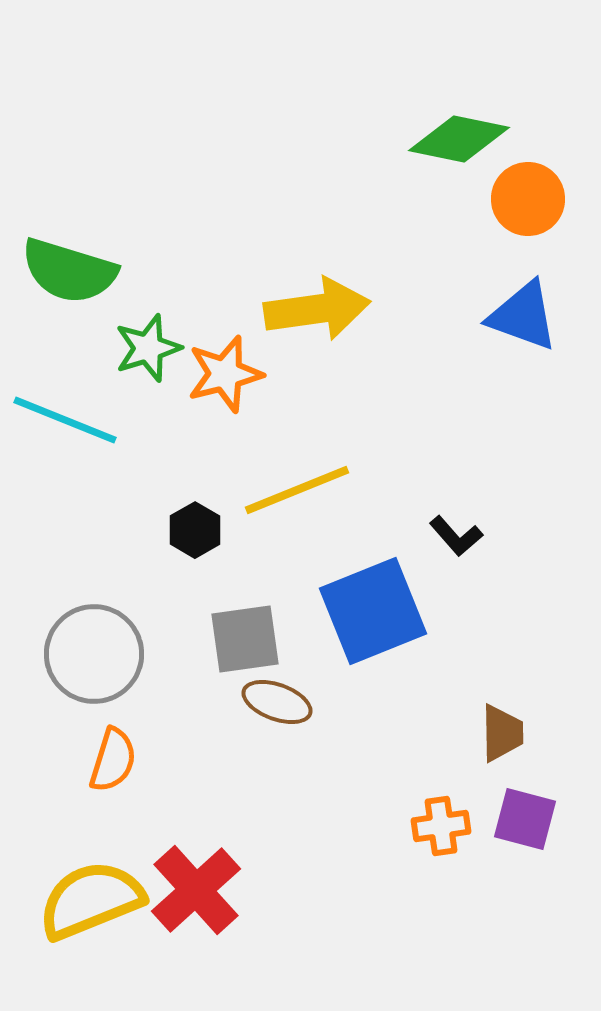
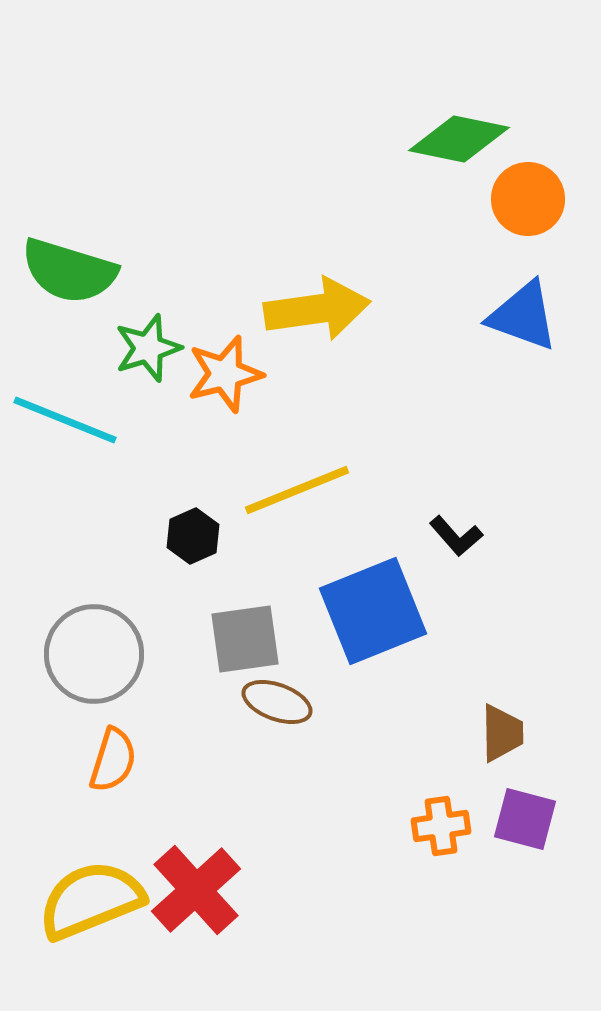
black hexagon: moved 2 px left, 6 px down; rotated 6 degrees clockwise
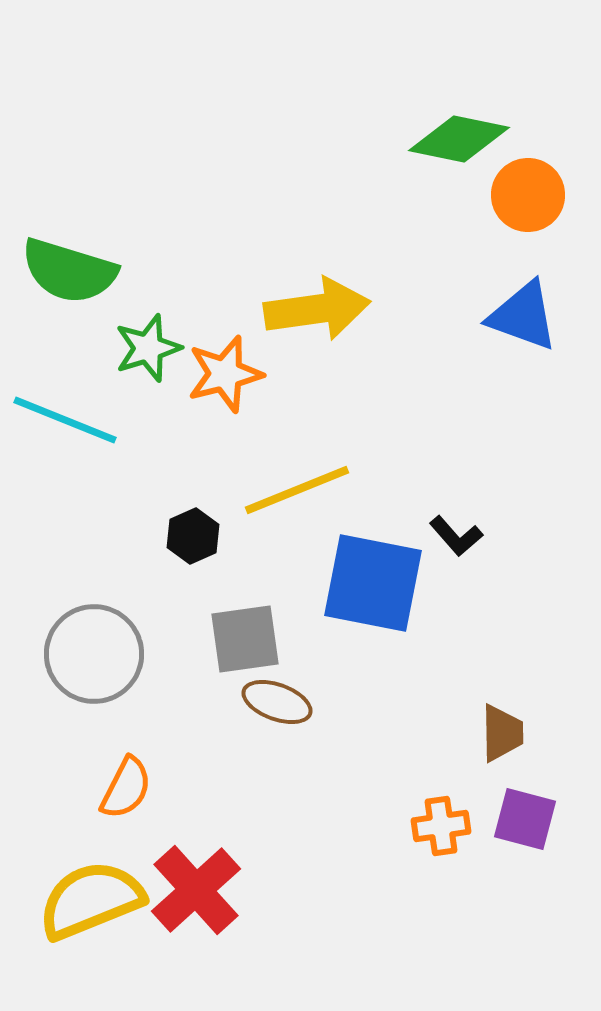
orange circle: moved 4 px up
blue square: moved 28 px up; rotated 33 degrees clockwise
orange semicircle: moved 13 px right, 28 px down; rotated 10 degrees clockwise
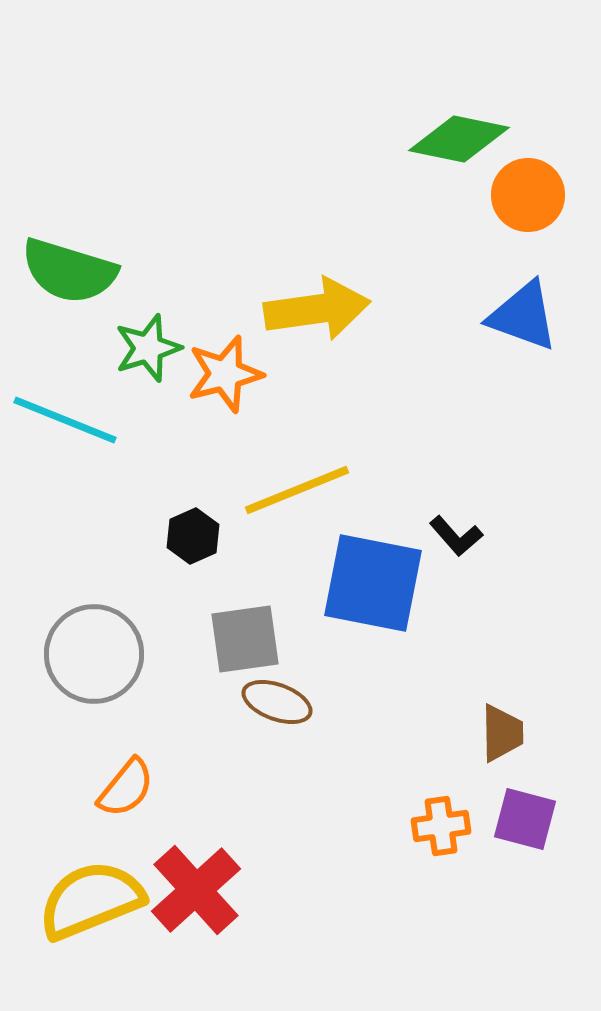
orange semicircle: rotated 12 degrees clockwise
